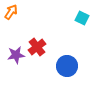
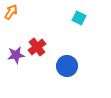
cyan square: moved 3 px left
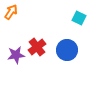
blue circle: moved 16 px up
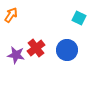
orange arrow: moved 3 px down
red cross: moved 1 px left, 1 px down
purple star: rotated 18 degrees clockwise
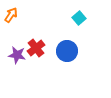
cyan square: rotated 24 degrees clockwise
blue circle: moved 1 px down
purple star: moved 1 px right
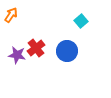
cyan square: moved 2 px right, 3 px down
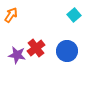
cyan square: moved 7 px left, 6 px up
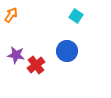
cyan square: moved 2 px right, 1 px down; rotated 16 degrees counterclockwise
red cross: moved 17 px down
purple star: moved 1 px left
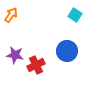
cyan square: moved 1 px left, 1 px up
purple star: moved 1 px left
red cross: rotated 12 degrees clockwise
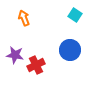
orange arrow: moved 13 px right, 3 px down; rotated 56 degrees counterclockwise
blue circle: moved 3 px right, 1 px up
